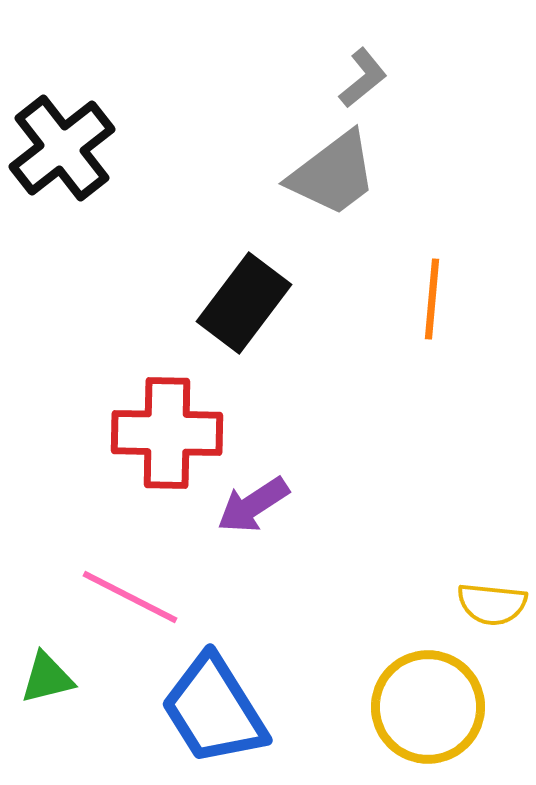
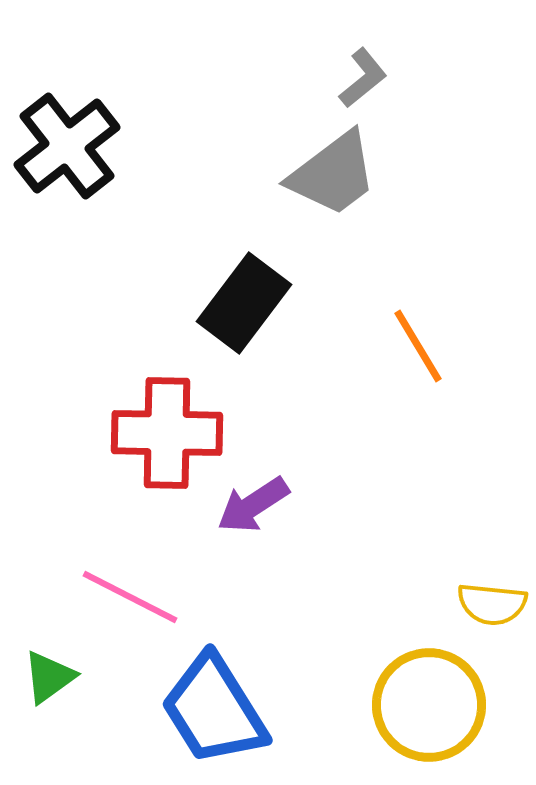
black cross: moved 5 px right, 2 px up
orange line: moved 14 px left, 47 px down; rotated 36 degrees counterclockwise
green triangle: moved 2 px right, 1 px up; rotated 22 degrees counterclockwise
yellow circle: moved 1 px right, 2 px up
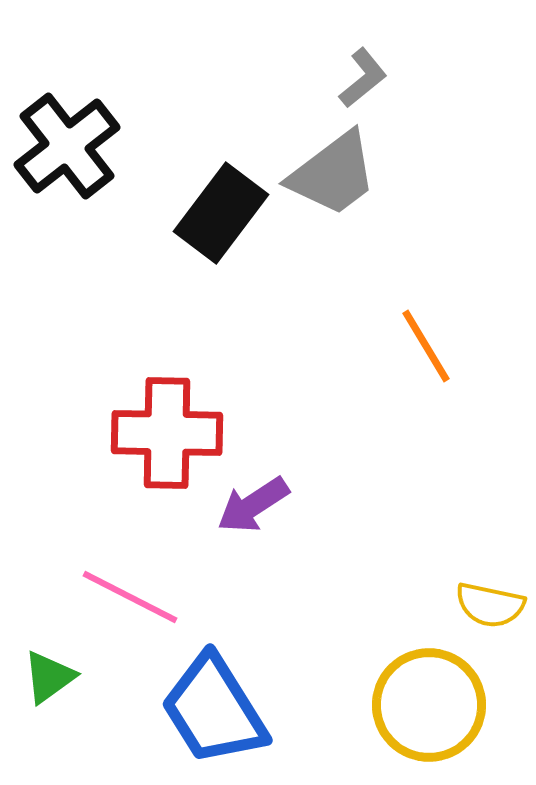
black rectangle: moved 23 px left, 90 px up
orange line: moved 8 px right
yellow semicircle: moved 2 px left, 1 px down; rotated 6 degrees clockwise
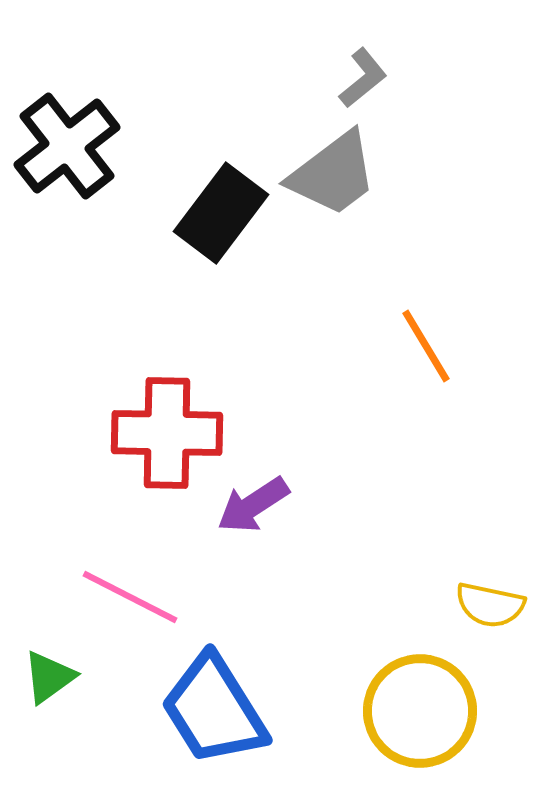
yellow circle: moved 9 px left, 6 px down
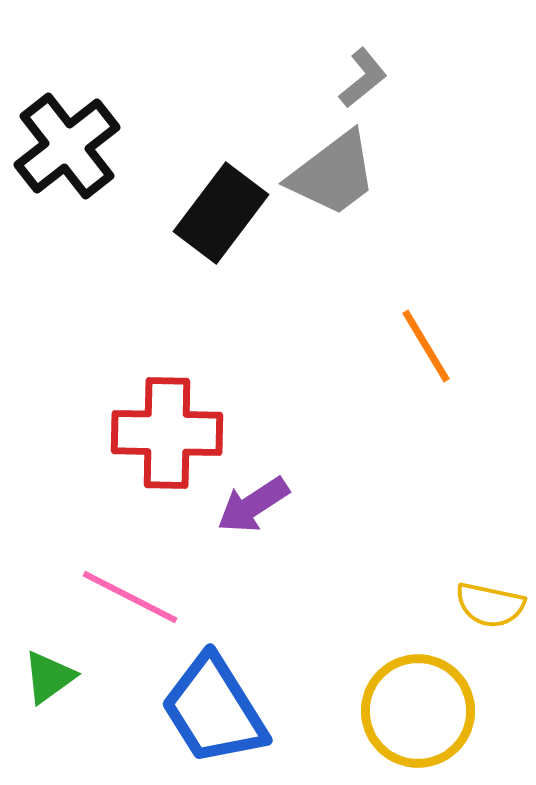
yellow circle: moved 2 px left
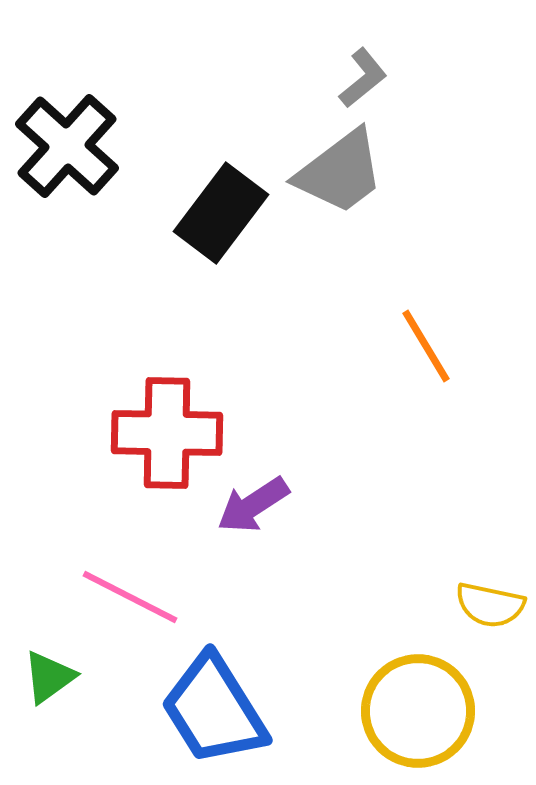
black cross: rotated 10 degrees counterclockwise
gray trapezoid: moved 7 px right, 2 px up
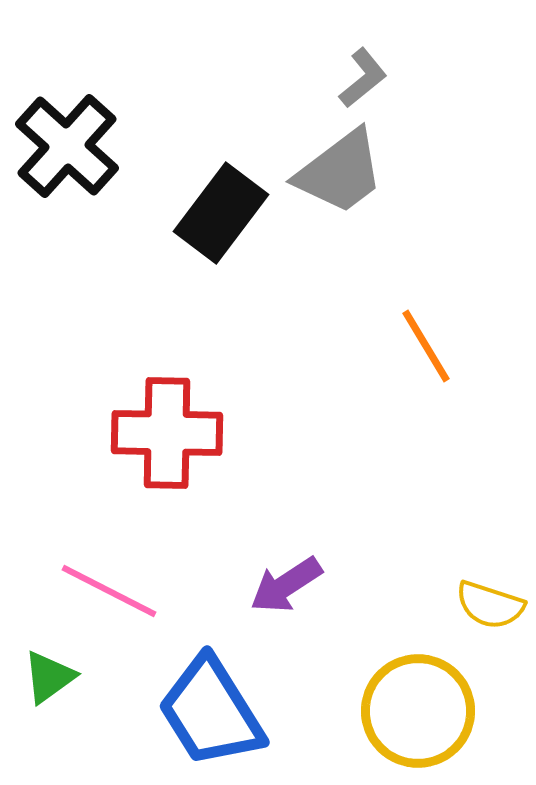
purple arrow: moved 33 px right, 80 px down
pink line: moved 21 px left, 6 px up
yellow semicircle: rotated 6 degrees clockwise
blue trapezoid: moved 3 px left, 2 px down
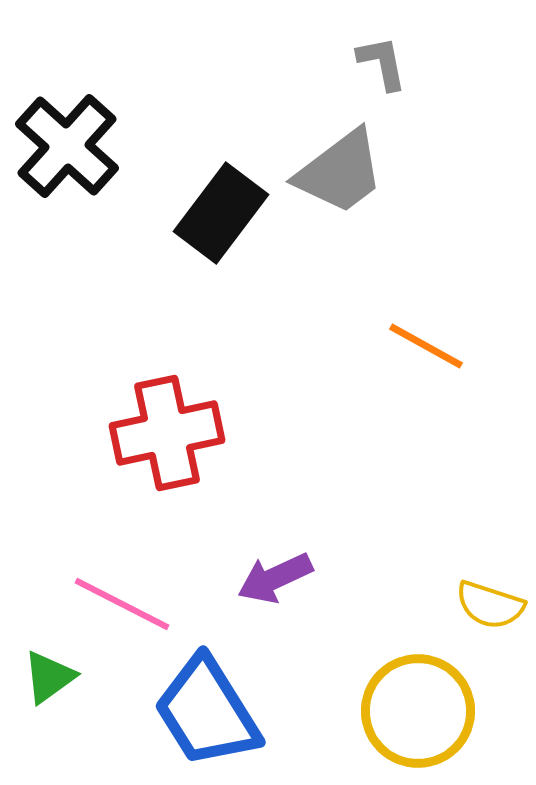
gray L-shape: moved 19 px right, 15 px up; rotated 62 degrees counterclockwise
orange line: rotated 30 degrees counterclockwise
red cross: rotated 13 degrees counterclockwise
purple arrow: moved 11 px left, 7 px up; rotated 8 degrees clockwise
pink line: moved 13 px right, 13 px down
blue trapezoid: moved 4 px left
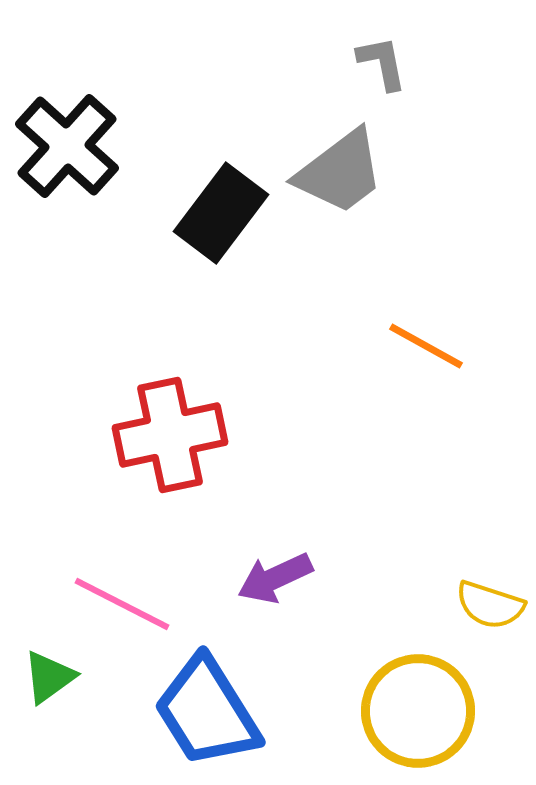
red cross: moved 3 px right, 2 px down
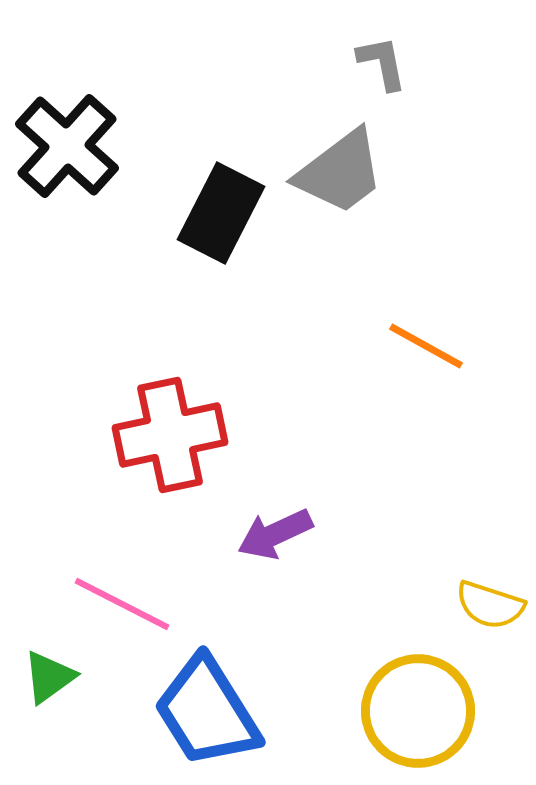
black rectangle: rotated 10 degrees counterclockwise
purple arrow: moved 44 px up
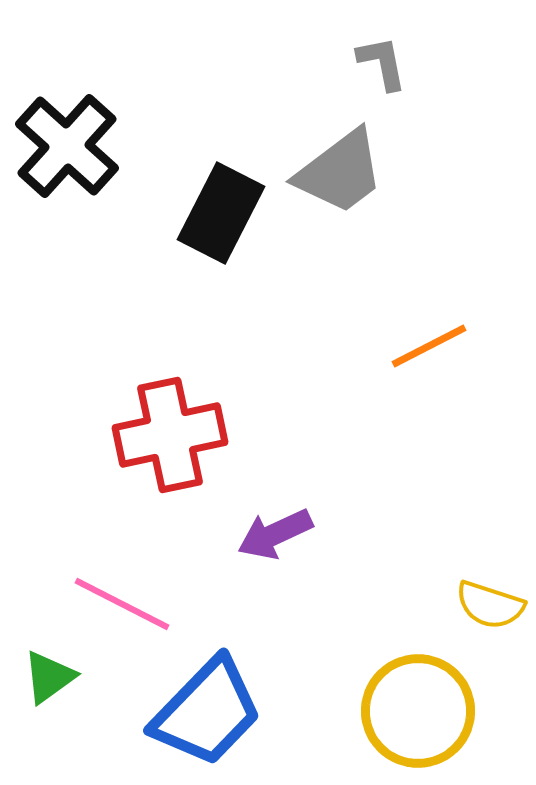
orange line: moved 3 px right; rotated 56 degrees counterclockwise
blue trapezoid: rotated 104 degrees counterclockwise
